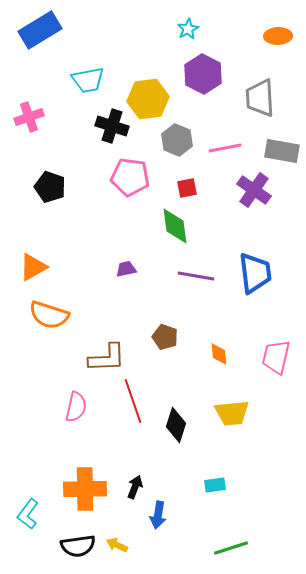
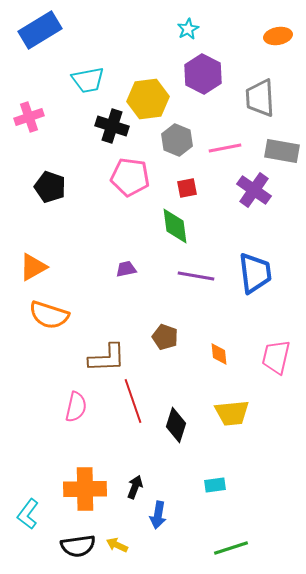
orange ellipse: rotated 8 degrees counterclockwise
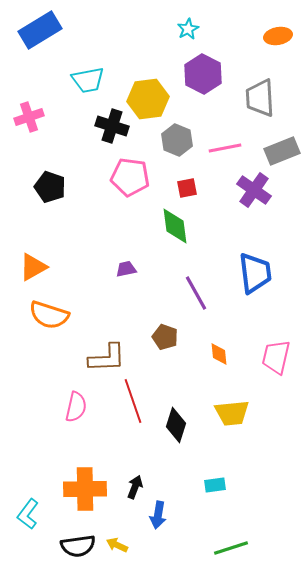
gray rectangle: rotated 32 degrees counterclockwise
purple line: moved 17 px down; rotated 51 degrees clockwise
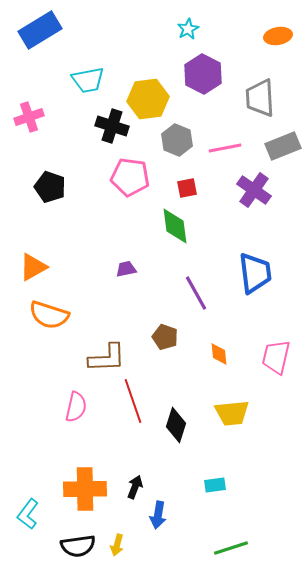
gray rectangle: moved 1 px right, 5 px up
yellow arrow: rotated 100 degrees counterclockwise
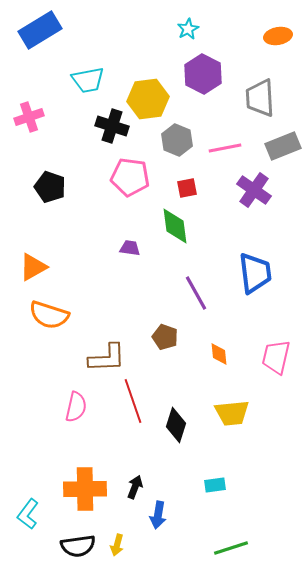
purple trapezoid: moved 4 px right, 21 px up; rotated 20 degrees clockwise
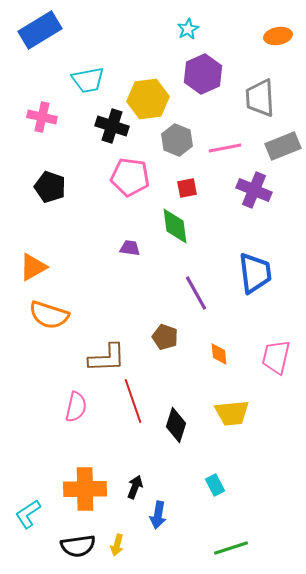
purple hexagon: rotated 9 degrees clockwise
pink cross: moved 13 px right; rotated 32 degrees clockwise
purple cross: rotated 12 degrees counterclockwise
cyan rectangle: rotated 70 degrees clockwise
cyan L-shape: rotated 20 degrees clockwise
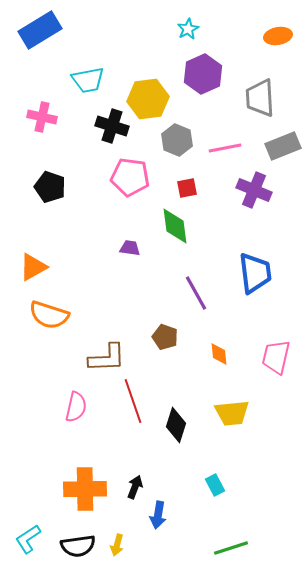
cyan L-shape: moved 25 px down
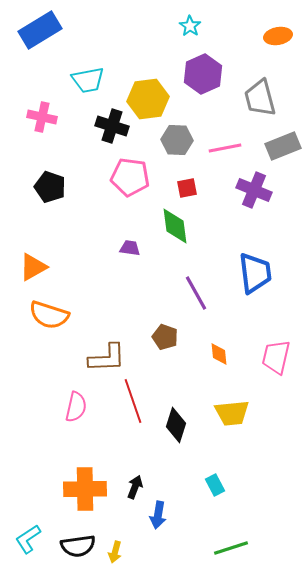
cyan star: moved 2 px right, 3 px up; rotated 10 degrees counterclockwise
gray trapezoid: rotated 12 degrees counterclockwise
gray hexagon: rotated 20 degrees counterclockwise
yellow arrow: moved 2 px left, 7 px down
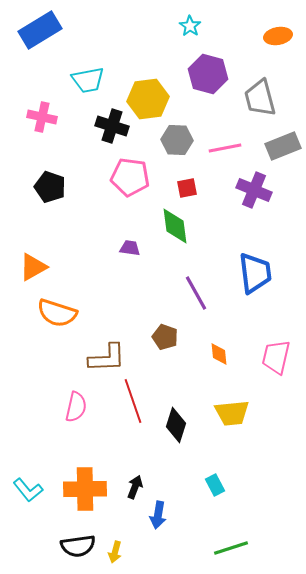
purple hexagon: moved 5 px right; rotated 21 degrees counterclockwise
orange semicircle: moved 8 px right, 2 px up
cyan L-shape: moved 49 px up; rotated 96 degrees counterclockwise
